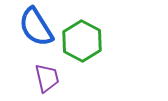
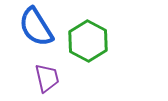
green hexagon: moved 6 px right
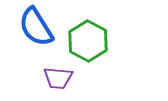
purple trapezoid: moved 11 px right; rotated 108 degrees clockwise
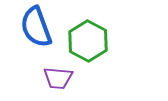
blue semicircle: rotated 12 degrees clockwise
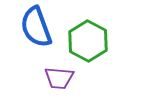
purple trapezoid: moved 1 px right
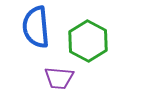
blue semicircle: rotated 15 degrees clockwise
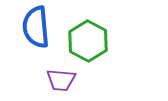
purple trapezoid: moved 2 px right, 2 px down
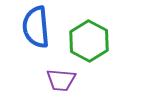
green hexagon: moved 1 px right
